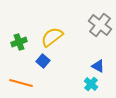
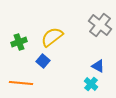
orange line: rotated 10 degrees counterclockwise
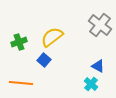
blue square: moved 1 px right, 1 px up
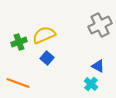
gray cross: rotated 25 degrees clockwise
yellow semicircle: moved 8 px left, 2 px up; rotated 15 degrees clockwise
blue square: moved 3 px right, 2 px up
orange line: moved 3 px left; rotated 15 degrees clockwise
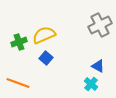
blue square: moved 1 px left
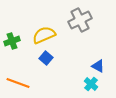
gray cross: moved 20 px left, 5 px up
green cross: moved 7 px left, 1 px up
